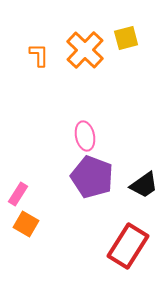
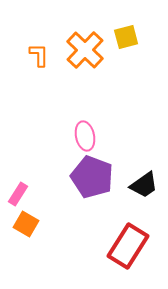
yellow square: moved 1 px up
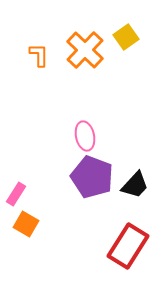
yellow square: rotated 20 degrees counterclockwise
black trapezoid: moved 9 px left; rotated 12 degrees counterclockwise
pink rectangle: moved 2 px left
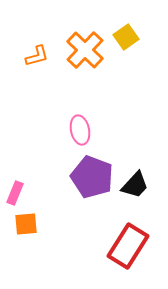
orange L-shape: moved 2 px left, 1 px down; rotated 75 degrees clockwise
pink ellipse: moved 5 px left, 6 px up
pink rectangle: moved 1 px left, 1 px up; rotated 10 degrees counterclockwise
orange square: rotated 35 degrees counterclockwise
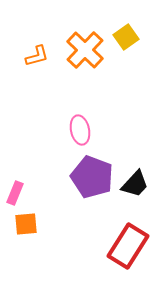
black trapezoid: moved 1 px up
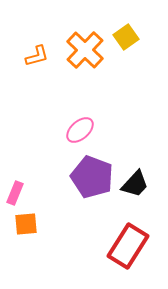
pink ellipse: rotated 60 degrees clockwise
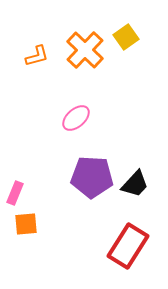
pink ellipse: moved 4 px left, 12 px up
purple pentagon: rotated 18 degrees counterclockwise
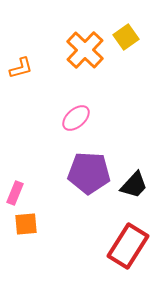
orange L-shape: moved 16 px left, 12 px down
purple pentagon: moved 3 px left, 4 px up
black trapezoid: moved 1 px left, 1 px down
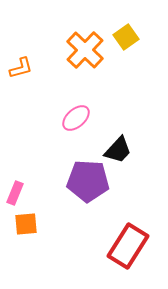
purple pentagon: moved 1 px left, 8 px down
black trapezoid: moved 16 px left, 35 px up
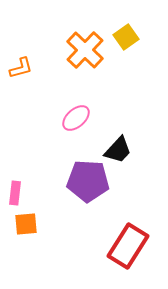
pink rectangle: rotated 15 degrees counterclockwise
